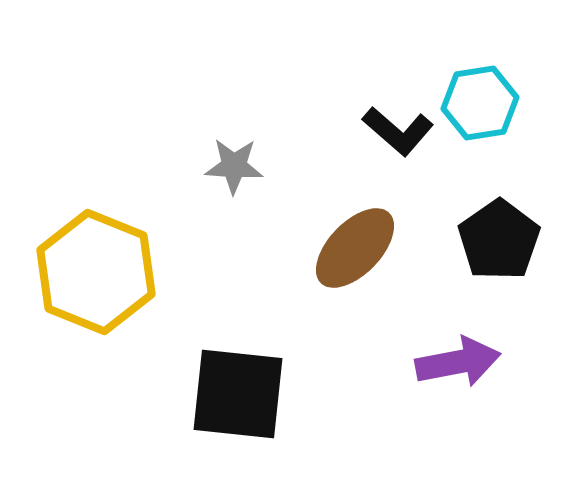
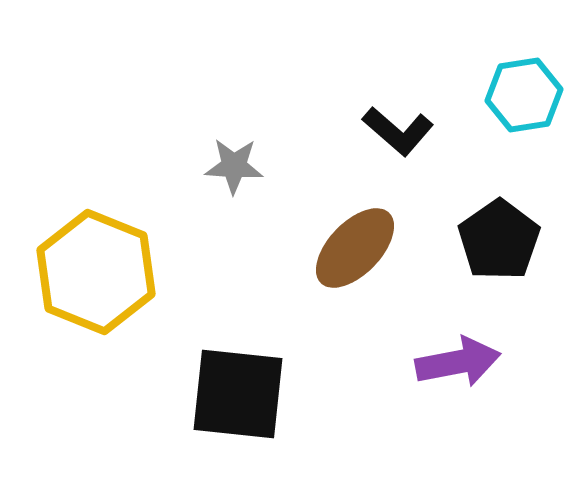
cyan hexagon: moved 44 px right, 8 px up
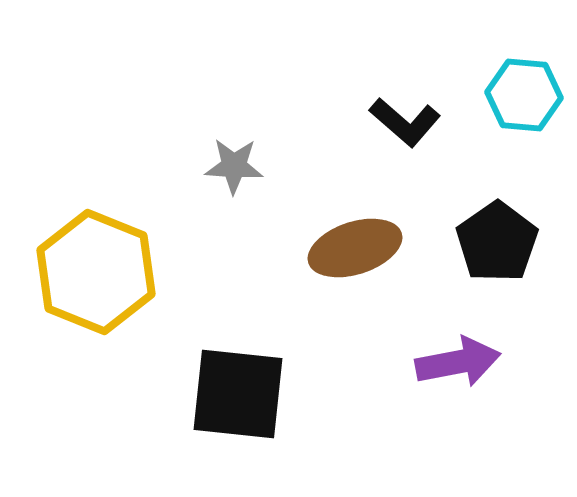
cyan hexagon: rotated 14 degrees clockwise
black L-shape: moved 7 px right, 9 px up
black pentagon: moved 2 px left, 2 px down
brown ellipse: rotated 28 degrees clockwise
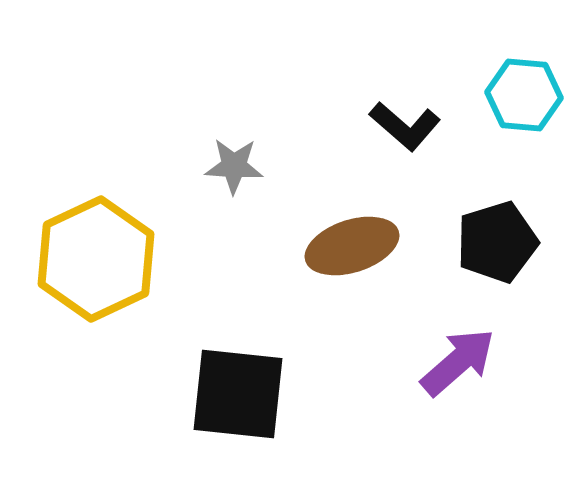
black L-shape: moved 4 px down
black pentagon: rotated 18 degrees clockwise
brown ellipse: moved 3 px left, 2 px up
yellow hexagon: moved 13 px up; rotated 13 degrees clockwise
purple arrow: rotated 30 degrees counterclockwise
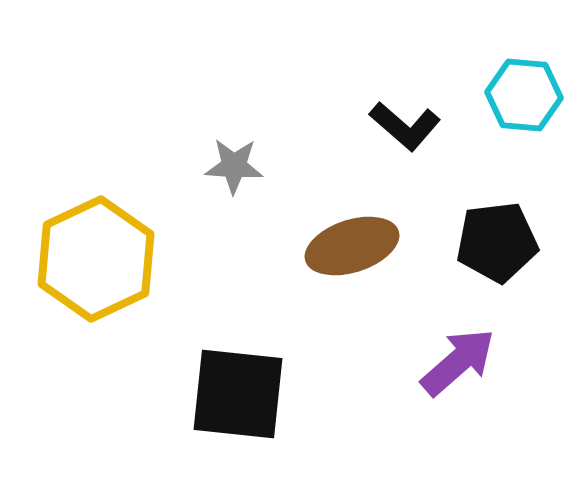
black pentagon: rotated 10 degrees clockwise
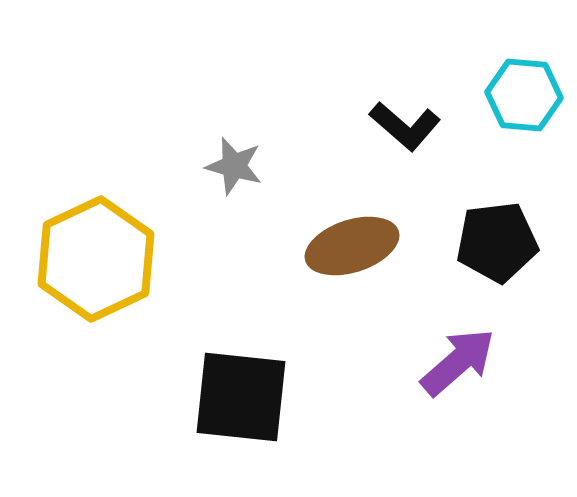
gray star: rotated 12 degrees clockwise
black square: moved 3 px right, 3 px down
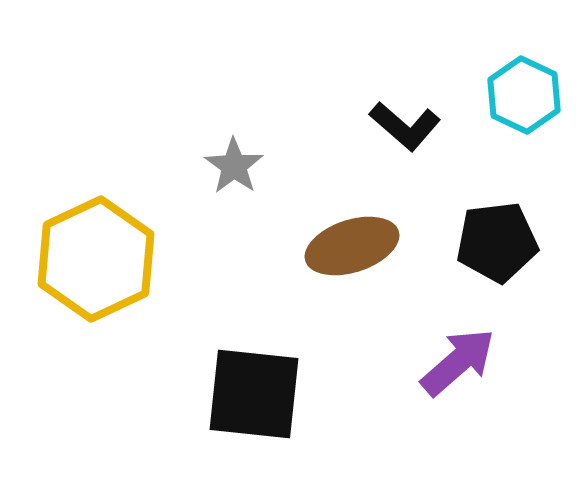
cyan hexagon: rotated 20 degrees clockwise
gray star: rotated 20 degrees clockwise
black square: moved 13 px right, 3 px up
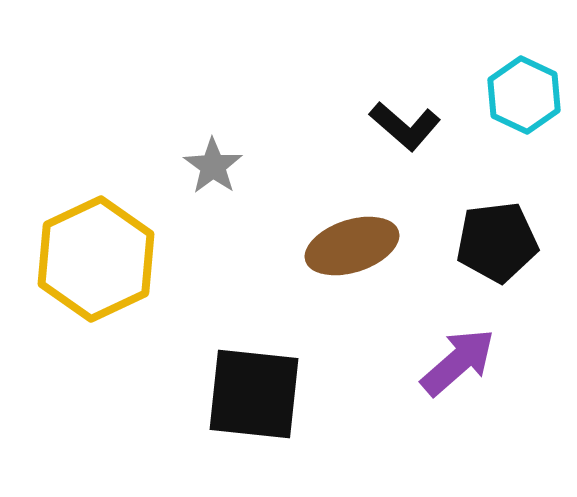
gray star: moved 21 px left
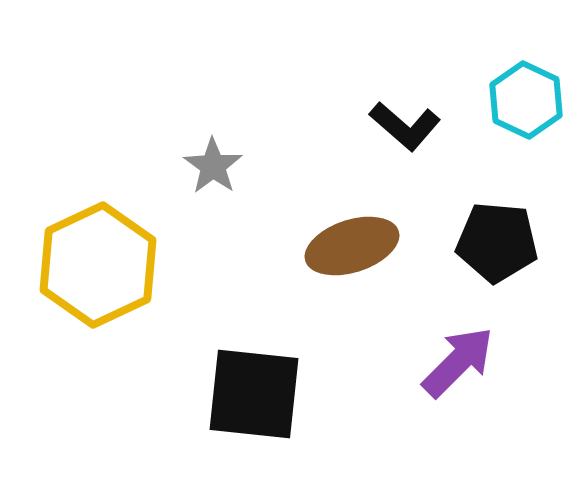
cyan hexagon: moved 2 px right, 5 px down
black pentagon: rotated 12 degrees clockwise
yellow hexagon: moved 2 px right, 6 px down
purple arrow: rotated 4 degrees counterclockwise
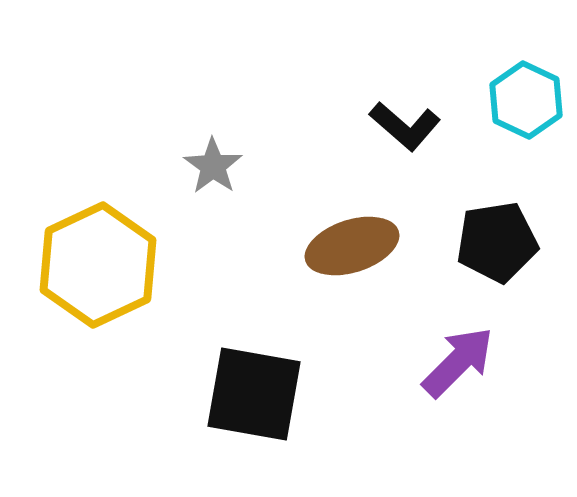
black pentagon: rotated 14 degrees counterclockwise
black square: rotated 4 degrees clockwise
